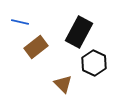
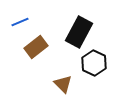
blue line: rotated 36 degrees counterclockwise
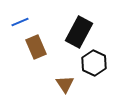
brown rectangle: rotated 75 degrees counterclockwise
brown triangle: moved 2 px right; rotated 12 degrees clockwise
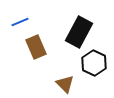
brown triangle: rotated 12 degrees counterclockwise
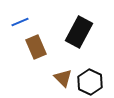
black hexagon: moved 4 px left, 19 px down
brown triangle: moved 2 px left, 6 px up
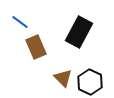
blue line: rotated 60 degrees clockwise
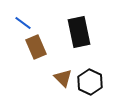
blue line: moved 3 px right, 1 px down
black rectangle: rotated 40 degrees counterclockwise
